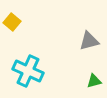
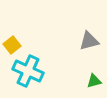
yellow square: moved 23 px down; rotated 12 degrees clockwise
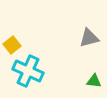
gray triangle: moved 3 px up
green triangle: rotated 21 degrees clockwise
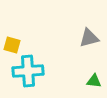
yellow square: rotated 36 degrees counterclockwise
cyan cross: rotated 28 degrees counterclockwise
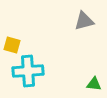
gray triangle: moved 5 px left, 17 px up
green triangle: moved 3 px down
